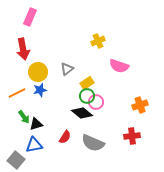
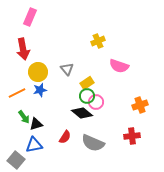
gray triangle: rotated 32 degrees counterclockwise
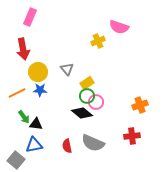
pink semicircle: moved 39 px up
blue star: rotated 16 degrees clockwise
black triangle: rotated 24 degrees clockwise
red semicircle: moved 2 px right, 9 px down; rotated 136 degrees clockwise
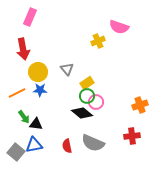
gray square: moved 8 px up
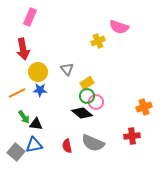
orange cross: moved 4 px right, 2 px down
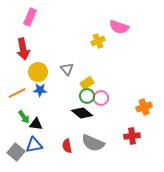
pink circle: moved 5 px right, 4 px up
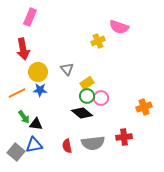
red cross: moved 8 px left, 1 px down
gray semicircle: rotated 30 degrees counterclockwise
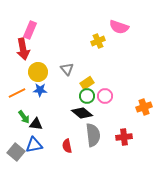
pink rectangle: moved 13 px down
pink circle: moved 4 px right, 2 px up
gray semicircle: moved 8 px up; rotated 90 degrees counterclockwise
